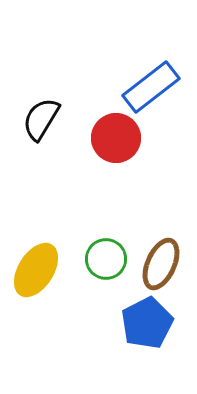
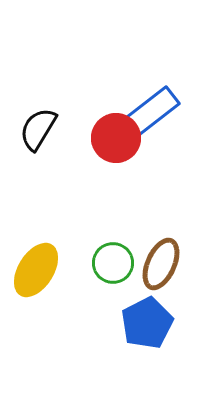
blue rectangle: moved 25 px down
black semicircle: moved 3 px left, 10 px down
green circle: moved 7 px right, 4 px down
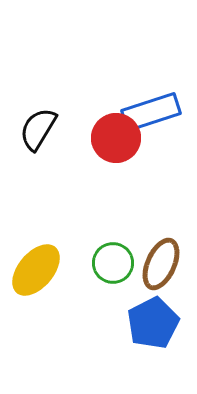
blue rectangle: rotated 20 degrees clockwise
yellow ellipse: rotated 8 degrees clockwise
blue pentagon: moved 6 px right
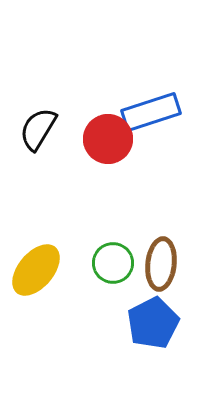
red circle: moved 8 px left, 1 px down
brown ellipse: rotated 18 degrees counterclockwise
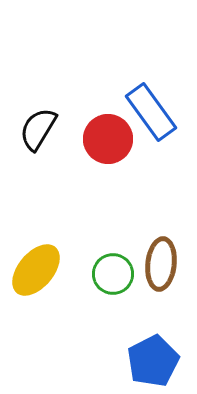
blue rectangle: rotated 72 degrees clockwise
green circle: moved 11 px down
blue pentagon: moved 38 px down
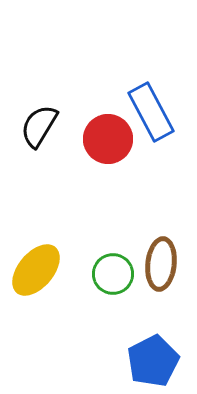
blue rectangle: rotated 8 degrees clockwise
black semicircle: moved 1 px right, 3 px up
